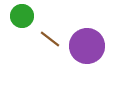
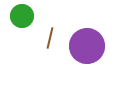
brown line: moved 1 px up; rotated 65 degrees clockwise
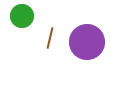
purple circle: moved 4 px up
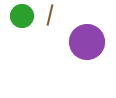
brown line: moved 23 px up
